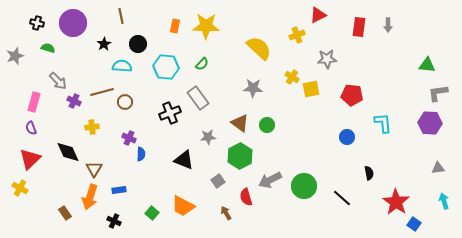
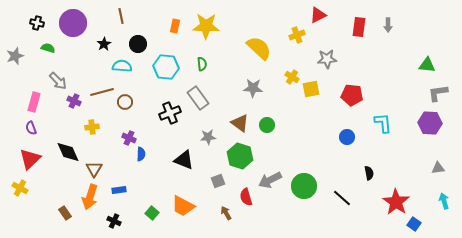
green semicircle at (202, 64): rotated 48 degrees counterclockwise
green hexagon at (240, 156): rotated 15 degrees counterclockwise
gray square at (218, 181): rotated 16 degrees clockwise
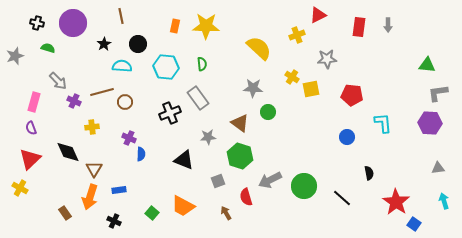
green circle at (267, 125): moved 1 px right, 13 px up
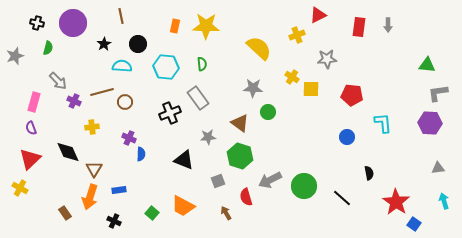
green semicircle at (48, 48): rotated 88 degrees clockwise
yellow square at (311, 89): rotated 12 degrees clockwise
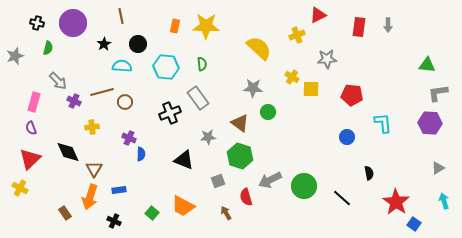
gray triangle at (438, 168): rotated 24 degrees counterclockwise
